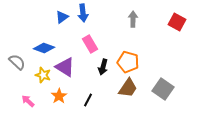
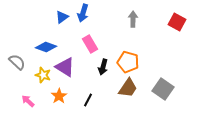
blue arrow: rotated 24 degrees clockwise
blue diamond: moved 2 px right, 1 px up
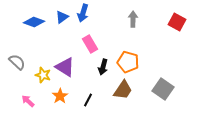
blue diamond: moved 12 px left, 25 px up
brown trapezoid: moved 5 px left, 2 px down
orange star: moved 1 px right
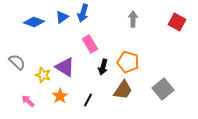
gray square: rotated 15 degrees clockwise
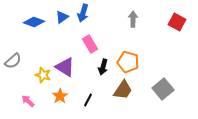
gray semicircle: moved 4 px left, 1 px up; rotated 96 degrees clockwise
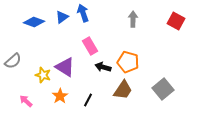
blue arrow: rotated 144 degrees clockwise
red square: moved 1 px left, 1 px up
pink rectangle: moved 2 px down
black arrow: rotated 91 degrees clockwise
pink arrow: moved 2 px left
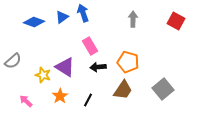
black arrow: moved 5 px left; rotated 21 degrees counterclockwise
